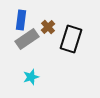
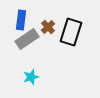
black rectangle: moved 7 px up
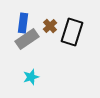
blue rectangle: moved 2 px right, 3 px down
brown cross: moved 2 px right, 1 px up
black rectangle: moved 1 px right
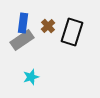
brown cross: moved 2 px left
gray rectangle: moved 5 px left, 1 px down
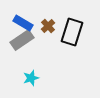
blue rectangle: rotated 66 degrees counterclockwise
cyan star: moved 1 px down
